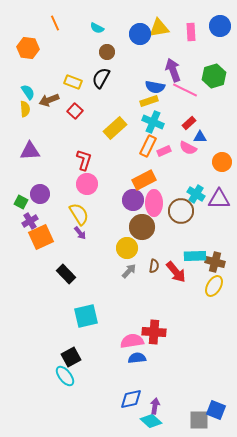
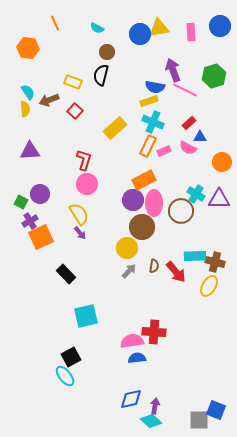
black semicircle at (101, 78): moved 3 px up; rotated 15 degrees counterclockwise
yellow ellipse at (214, 286): moved 5 px left
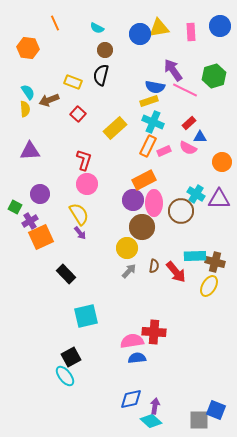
brown circle at (107, 52): moved 2 px left, 2 px up
purple arrow at (173, 70): rotated 15 degrees counterclockwise
red square at (75, 111): moved 3 px right, 3 px down
green square at (21, 202): moved 6 px left, 5 px down
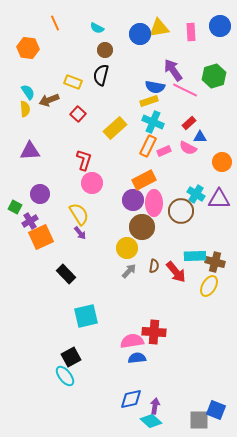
pink circle at (87, 184): moved 5 px right, 1 px up
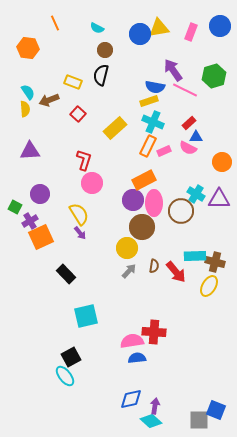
pink rectangle at (191, 32): rotated 24 degrees clockwise
blue triangle at (200, 137): moved 4 px left
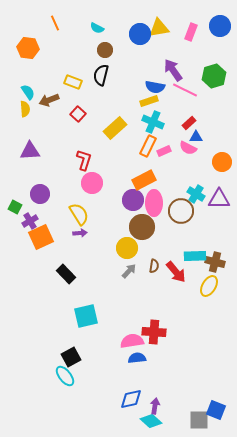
purple arrow at (80, 233): rotated 56 degrees counterclockwise
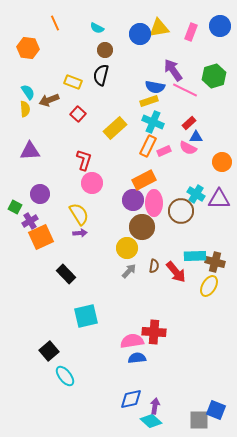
black square at (71, 357): moved 22 px left, 6 px up; rotated 12 degrees counterclockwise
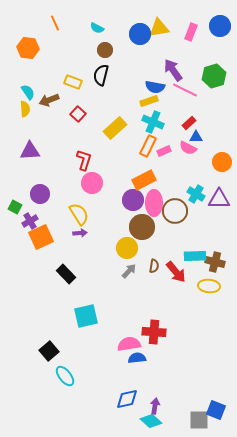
brown circle at (181, 211): moved 6 px left
yellow ellipse at (209, 286): rotated 65 degrees clockwise
pink semicircle at (132, 341): moved 3 px left, 3 px down
blue diamond at (131, 399): moved 4 px left
